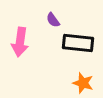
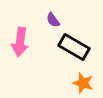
black rectangle: moved 4 px left, 4 px down; rotated 24 degrees clockwise
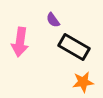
orange star: moved 1 px up; rotated 25 degrees counterclockwise
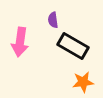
purple semicircle: rotated 28 degrees clockwise
black rectangle: moved 1 px left, 1 px up
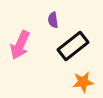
pink arrow: moved 3 px down; rotated 16 degrees clockwise
black rectangle: rotated 68 degrees counterclockwise
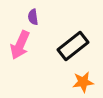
purple semicircle: moved 20 px left, 3 px up
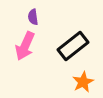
pink arrow: moved 5 px right, 1 px down
orange star: rotated 20 degrees counterclockwise
